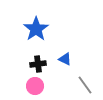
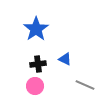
gray line: rotated 30 degrees counterclockwise
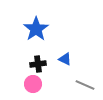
pink circle: moved 2 px left, 2 px up
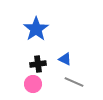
gray line: moved 11 px left, 3 px up
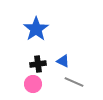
blue triangle: moved 2 px left, 2 px down
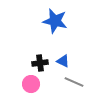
blue star: moved 19 px right, 8 px up; rotated 25 degrees counterclockwise
black cross: moved 2 px right, 1 px up
pink circle: moved 2 px left
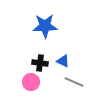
blue star: moved 10 px left, 5 px down; rotated 15 degrees counterclockwise
black cross: rotated 14 degrees clockwise
pink circle: moved 2 px up
